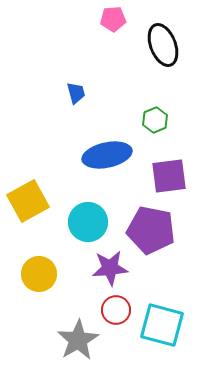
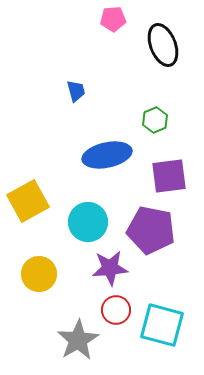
blue trapezoid: moved 2 px up
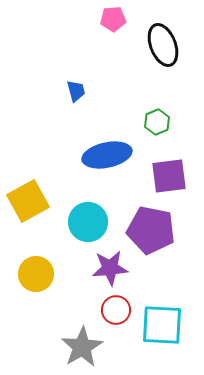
green hexagon: moved 2 px right, 2 px down
yellow circle: moved 3 px left
cyan square: rotated 12 degrees counterclockwise
gray star: moved 4 px right, 7 px down
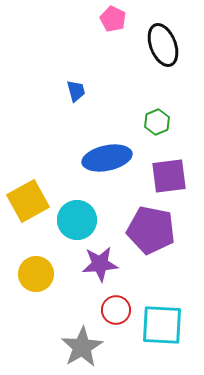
pink pentagon: rotated 30 degrees clockwise
blue ellipse: moved 3 px down
cyan circle: moved 11 px left, 2 px up
purple star: moved 10 px left, 4 px up
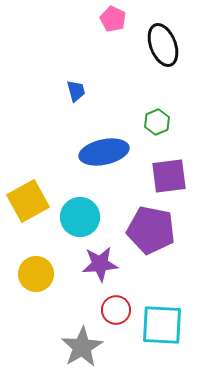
blue ellipse: moved 3 px left, 6 px up
cyan circle: moved 3 px right, 3 px up
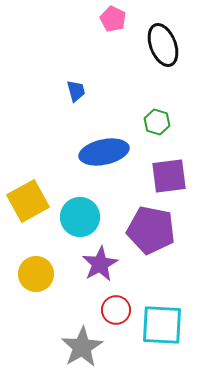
green hexagon: rotated 20 degrees counterclockwise
purple star: rotated 24 degrees counterclockwise
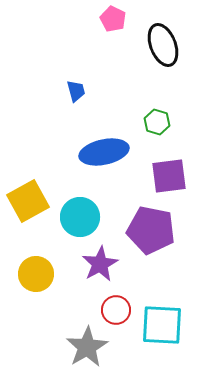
gray star: moved 5 px right
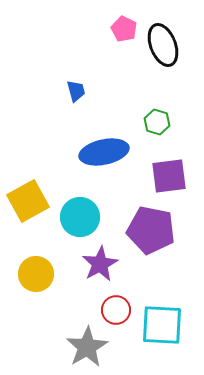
pink pentagon: moved 11 px right, 10 px down
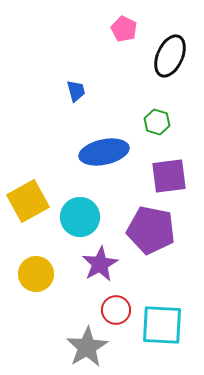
black ellipse: moved 7 px right, 11 px down; rotated 45 degrees clockwise
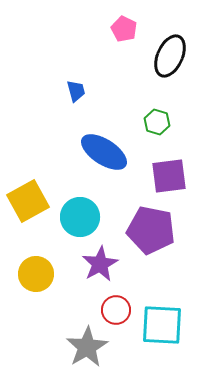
blue ellipse: rotated 45 degrees clockwise
